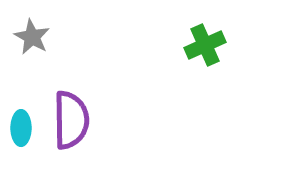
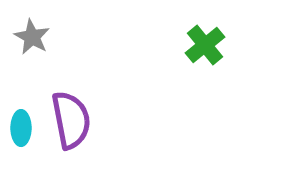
green cross: rotated 15 degrees counterclockwise
purple semicircle: rotated 10 degrees counterclockwise
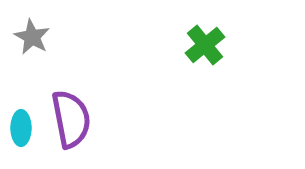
purple semicircle: moved 1 px up
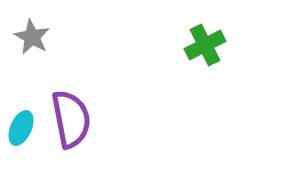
green cross: rotated 12 degrees clockwise
cyan ellipse: rotated 24 degrees clockwise
